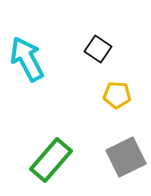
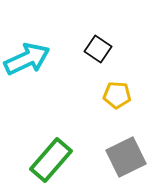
cyan arrow: rotated 93 degrees clockwise
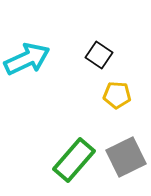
black square: moved 1 px right, 6 px down
green rectangle: moved 23 px right
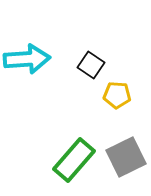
black square: moved 8 px left, 10 px down
cyan arrow: rotated 21 degrees clockwise
